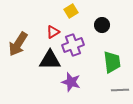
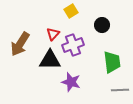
red triangle: moved 2 px down; rotated 16 degrees counterclockwise
brown arrow: moved 2 px right
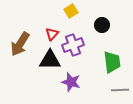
red triangle: moved 1 px left
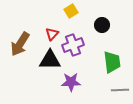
purple star: rotated 18 degrees counterclockwise
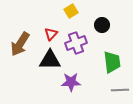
red triangle: moved 1 px left
purple cross: moved 3 px right, 2 px up
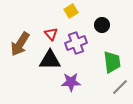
red triangle: rotated 24 degrees counterclockwise
gray line: moved 3 px up; rotated 42 degrees counterclockwise
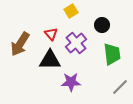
purple cross: rotated 20 degrees counterclockwise
green trapezoid: moved 8 px up
